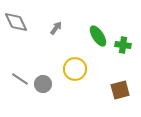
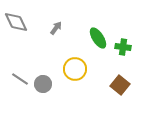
green ellipse: moved 2 px down
green cross: moved 2 px down
brown square: moved 5 px up; rotated 36 degrees counterclockwise
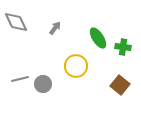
gray arrow: moved 1 px left
yellow circle: moved 1 px right, 3 px up
gray line: rotated 48 degrees counterclockwise
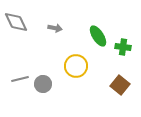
gray arrow: rotated 64 degrees clockwise
green ellipse: moved 2 px up
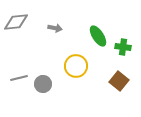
gray diamond: rotated 70 degrees counterclockwise
gray line: moved 1 px left, 1 px up
brown square: moved 1 px left, 4 px up
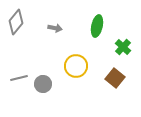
gray diamond: rotated 45 degrees counterclockwise
green ellipse: moved 1 px left, 10 px up; rotated 45 degrees clockwise
green cross: rotated 35 degrees clockwise
brown square: moved 4 px left, 3 px up
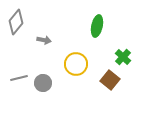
gray arrow: moved 11 px left, 12 px down
green cross: moved 10 px down
yellow circle: moved 2 px up
brown square: moved 5 px left, 2 px down
gray circle: moved 1 px up
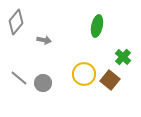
yellow circle: moved 8 px right, 10 px down
gray line: rotated 54 degrees clockwise
